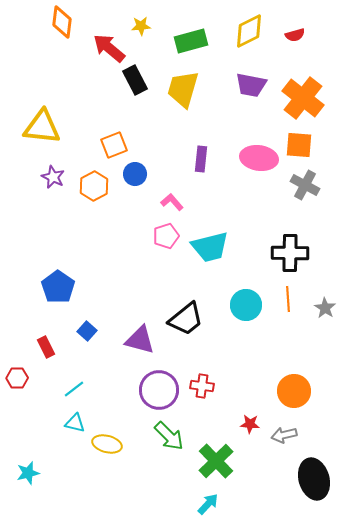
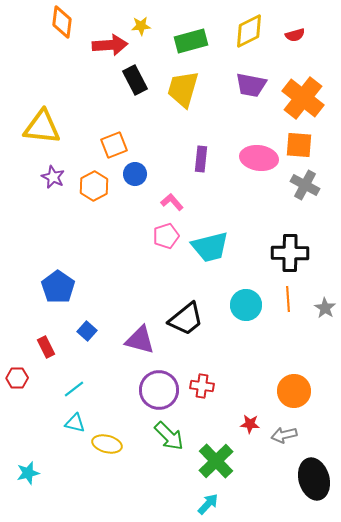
red arrow at (109, 48): moved 1 px right, 3 px up; rotated 136 degrees clockwise
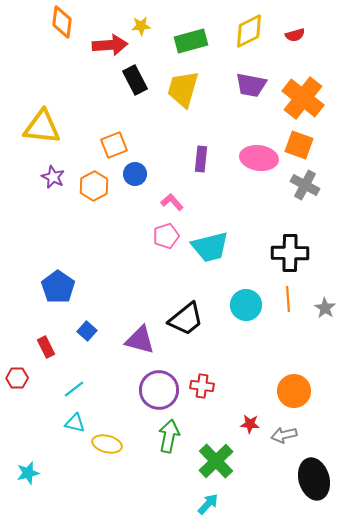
orange square at (299, 145): rotated 16 degrees clockwise
green arrow at (169, 436): rotated 124 degrees counterclockwise
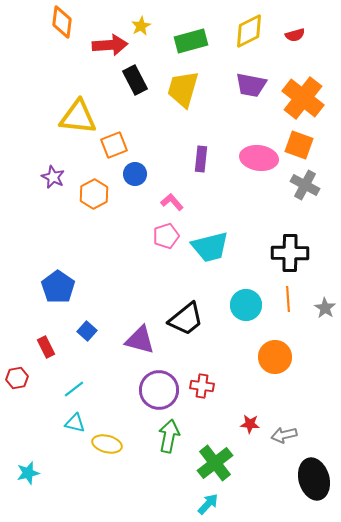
yellow star at (141, 26): rotated 24 degrees counterclockwise
yellow triangle at (42, 127): moved 36 px right, 10 px up
orange hexagon at (94, 186): moved 8 px down
red hexagon at (17, 378): rotated 10 degrees counterclockwise
orange circle at (294, 391): moved 19 px left, 34 px up
green cross at (216, 461): moved 1 px left, 2 px down; rotated 6 degrees clockwise
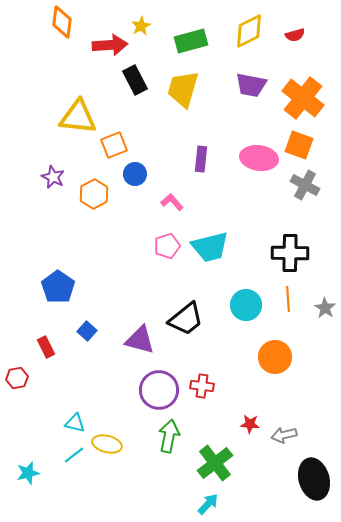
pink pentagon at (166, 236): moved 1 px right, 10 px down
cyan line at (74, 389): moved 66 px down
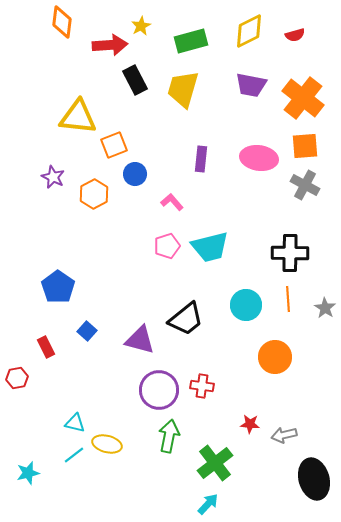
orange square at (299, 145): moved 6 px right, 1 px down; rotated 24 degrees counterclockwise
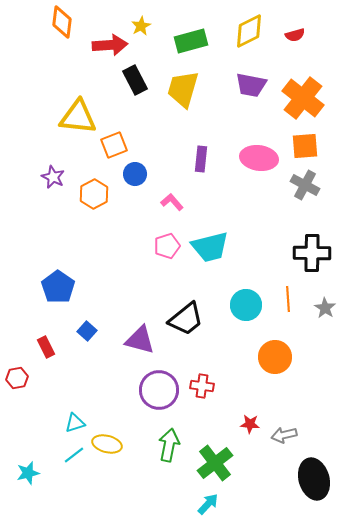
black cross at (290, 253): moved 22 px right
cyan triangle at (75, 423): rotated 30 degrees counterclockwise
green arrow at (169, 436): moved 9 px down
